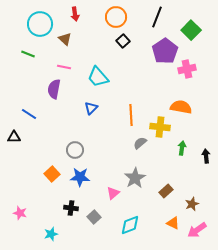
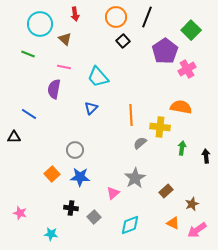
black line: moved 10 px left
pink cross: rotated 18 degrees counterclockwise
cyan star: rotated 24 degrees clockwise
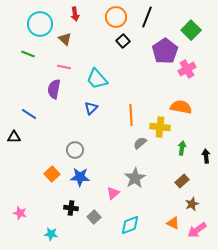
cyan trapezoid: moved 1 px left, 2 px down
brown rectangle: moved 16 px right, 10 px up
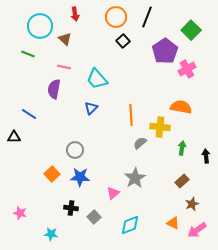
cyan circle: moved 2 px down
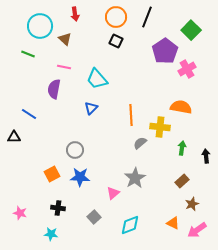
black square: moved 7 px left; rotated 24 degrees counterclockwise
orange square: rotated 14 degrees clockwise
black cross: moved 13 px left
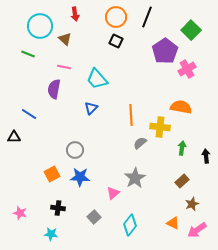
cyan diamond: rotated 30 degrees counterclockwise
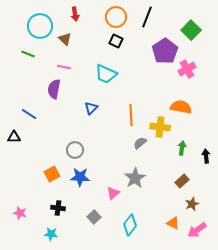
cyan trapezoid: moved 9 px right, 5 px up; rotated 25 degrees counterclockwise
